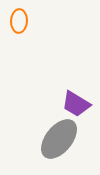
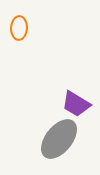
orange ellipse: moved 7 px down
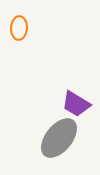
gray ellipse: moved 1 px up
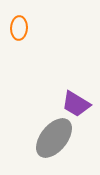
gray ellipse: moved 5 px left
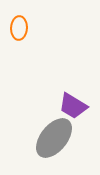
purple trapezoid: moved 3 px left, 2 px down
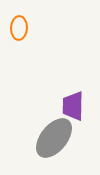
purple trapezoid: rotated 60 degrees clockwise
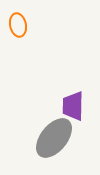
orange ellipse: moved 1 px left, 3 px up; rotated 15 degrees counterclockwise
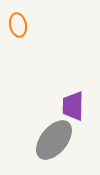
gray ellipse: moved 2 px down
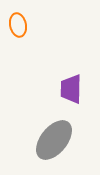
purple trapezoid: moved 2 px left, 17 px up
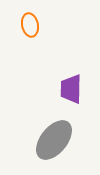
orange ellipse: moved 12 px right
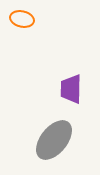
orange ellipse: moved 8 px left, 6 px up; rotated 65 degrees counterclockwise
